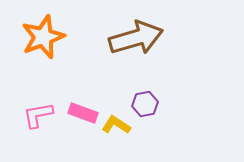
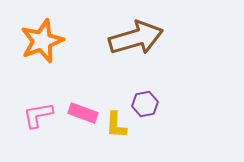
orange star: moved 1 px left, 4 px down
yellow L-shape: rotated 120 degrees counterclockwise
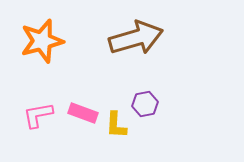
orange star: rotated 6 degrees clockwise
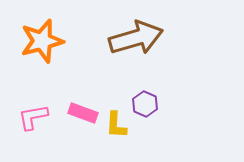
purple hexagon: rotated 25 degrees counterclockwise
pink L-shape: moved 5 px left, 2 px down
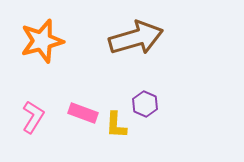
pink L-shape: rotated 132 degrees clockwise
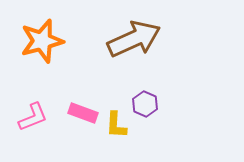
brown arrow: moved 2 px left, 1 px down; rotated 8 degrees counterclockwise
pink L-shape: rotated 36 degrees clockwise
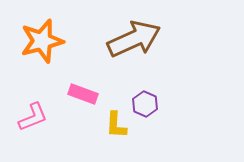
pink rectangle: moved 19 px up
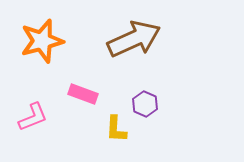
yellow L-shape: moved 4 px down
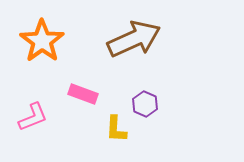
orange star: rotated 21 degrees counterclockwise
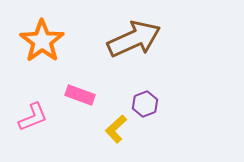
pink rectangle: moved 3 px left, 1 px down
purple hexagon: rotated 15 degrees clockwise
yellow L-shape: rotated 44 degrees clockwise
